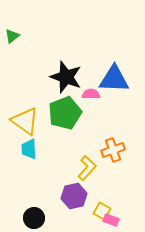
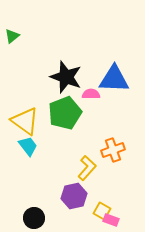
cyan trapezoid: moved 1 px left, 3 px up; rotated 145 degrees clockwise
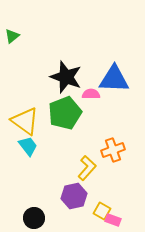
pink rectangle: moved 2 px right
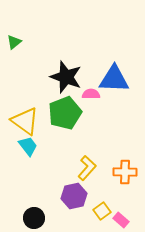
green triangle: moved 2 px right, 6 px down
orange cross: moved 12 px right, 22 px down; rotated 20 degrees clockwise
yellow square: rotated 24 degrees clockwise
pink rectangle: moved 8 px right; rotated 21 degrees clockwise
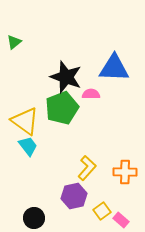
blue triangle: moved 11 px up
green pentagon: moved 3 px left, 5 px up
